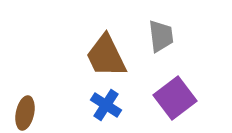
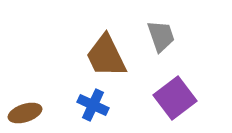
gray trapezoid: rotated 12 degrees counterclockwise
blue cross: moved 13 px left; rotated 8 degrees counterclockwise
brown ellipse: rotated 60 degrees clockwise
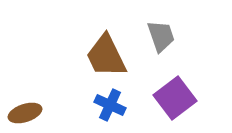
blue cross: moved 17 px right
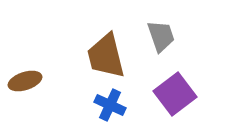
brown trapezoid: rotated 12 degrees clockwise
purple square: moved 4 px up
brown ellipse: moved 32 px up
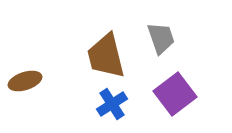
gray trapezoid: moved 2 px down
blue cross: moved 2 px right, 1 px up; rotated 32 degrees clockwise
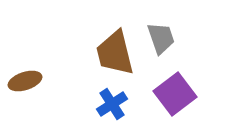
brown trapezoid: moved 9 px right, 3 px up
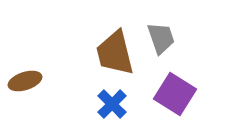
purple square: rotated 21 degrees counterclockwise
blue cross: rotated 12 degrees counterclockwise
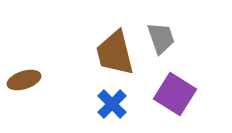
brown ellipse: moved 1 px left, 1 px up
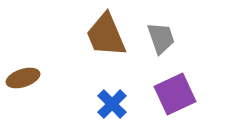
brown trapezoid: moved 9 px left, 18 px up; rotated 9 degrees counterclockwise
brown ellipse: moved 1 px left, 2 px up
purple square: rotated 33 degrees clockwise
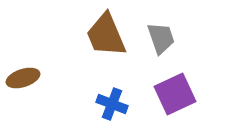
blue cross: rotated 24 degrees counterclockwise
